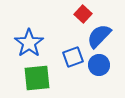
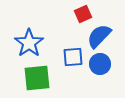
red square: rotated 24 degrees clockwise
blue square: rotated 15 degrees clockwise
blue circle: moved 1 px right, 1 px up
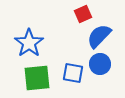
blue square: moved 16 px down; rotated 15 degrees clockwise
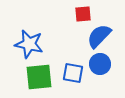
red square: rotated 18 degrees clockwise
blue star: moved 1 px down; rotated 24 degrees counterclockwise
green square: moved 2 px right, 1 px up
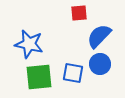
red square: moved 4 px left, 1 px up
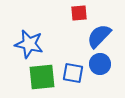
green square: moved 3 px right
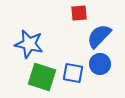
green square: rotated 24 degrees clockwise
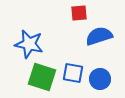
blue semicircle: rotated 28 degrees clockwise
blue circle: moved 15 px down
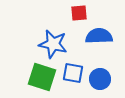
blue semicircle: rotated 16 degrees clockwise
blue star: moved 24 px right
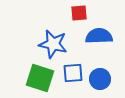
blue square: rotated 15 degrees counterclockwise
green square: moved 2 px left, 1 px down
